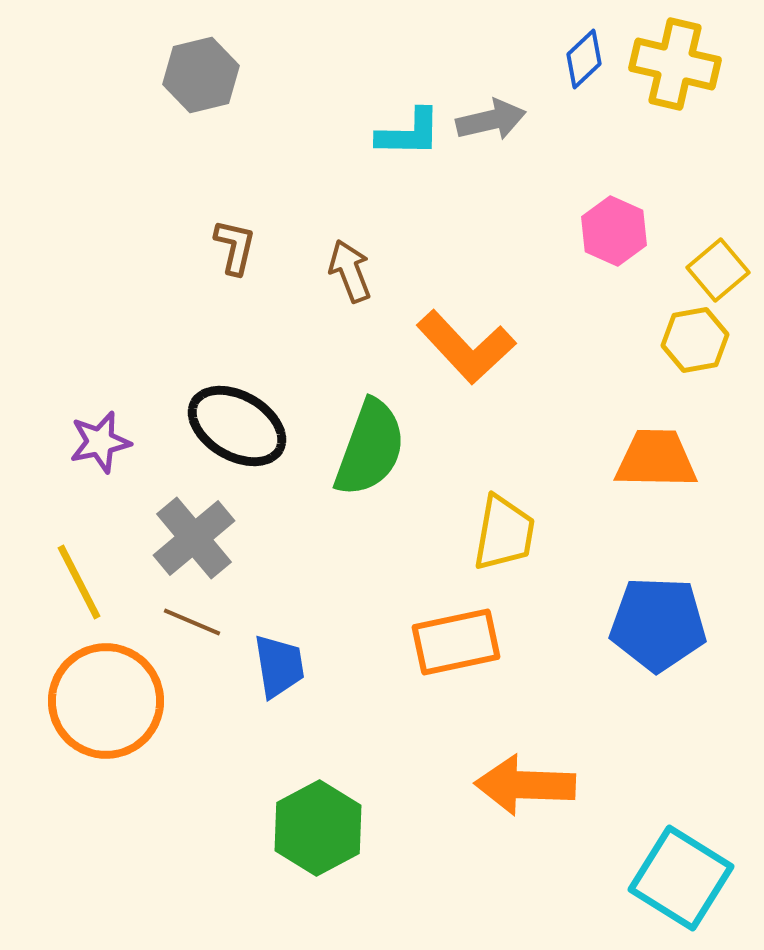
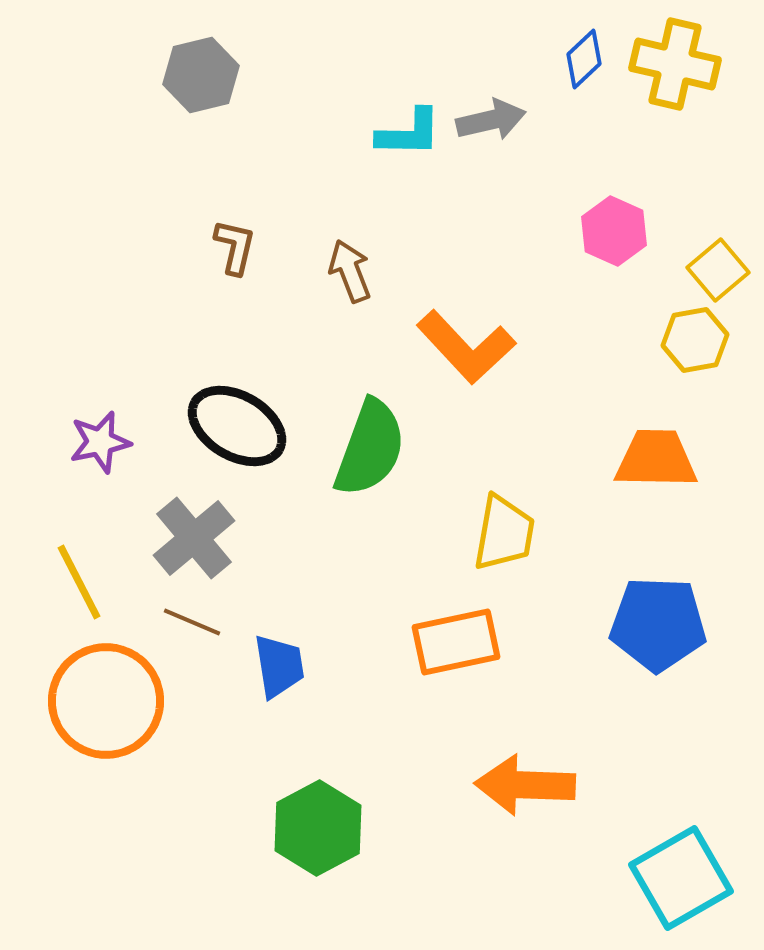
cyan square: rotated 28 degrees clockwise
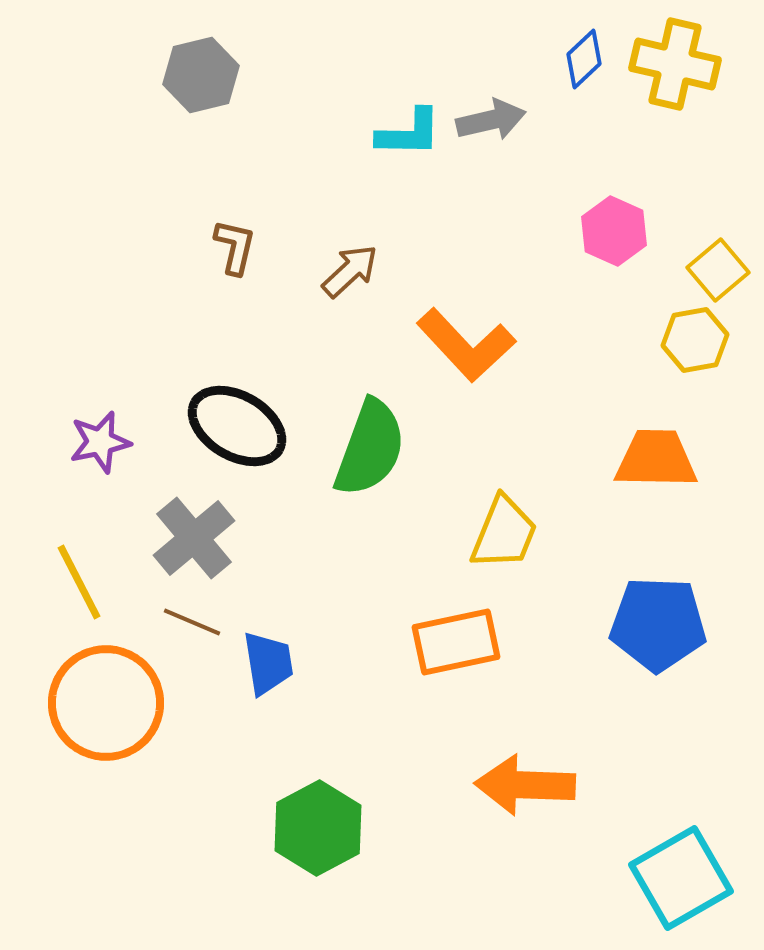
brown arrow: rotated 68 degrees clockwise
orange L-shape: moved 2 px up
yellow trapezoid: rotated 12 degrees clockwise
blue trapezoid: moved 11 px left, 3 px up
orange circle: moved 2 px down
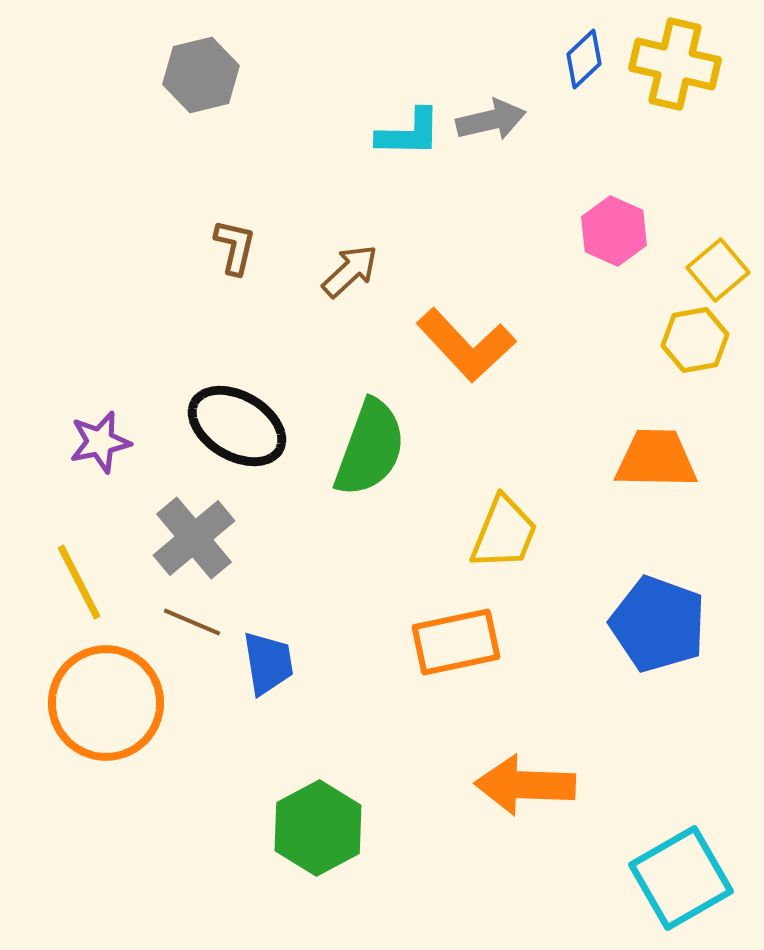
blue pentagon: rotated 18 degrees clockwise
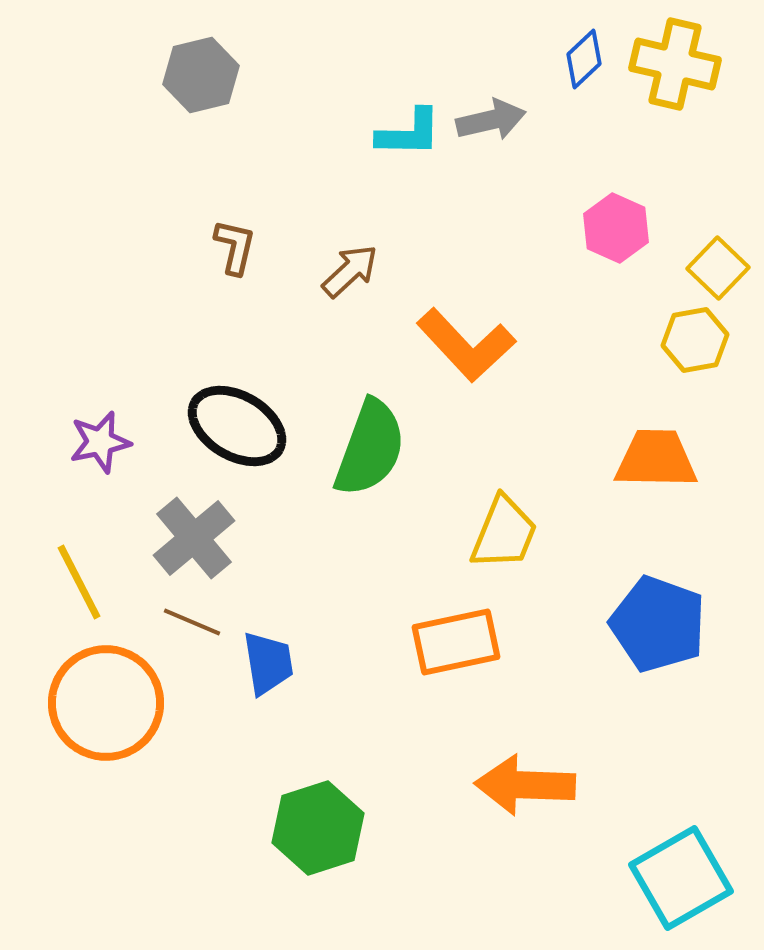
pink hexagon: moved 2 px right, 3 px up
yellow square: moved 2 px up; rotated 6 degrees counterclockwise
green hexagon: rotated 10 degrees clockwise
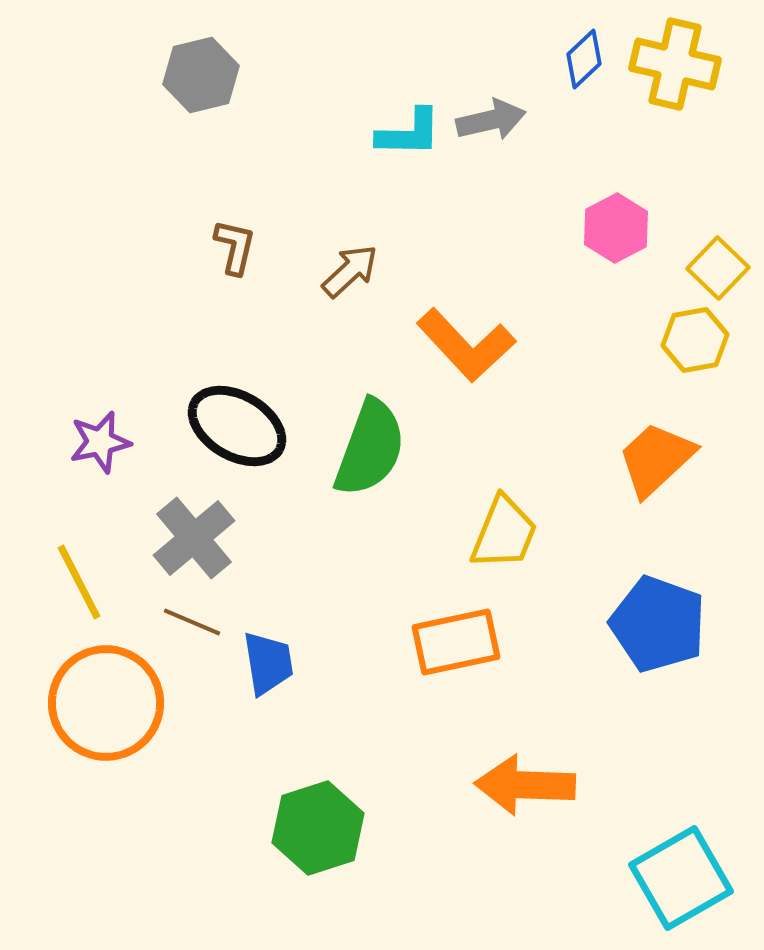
pink hexagon: rotated 8 degrees clockwise
orange trapezoid: rotated 44 degrees counterclockwise
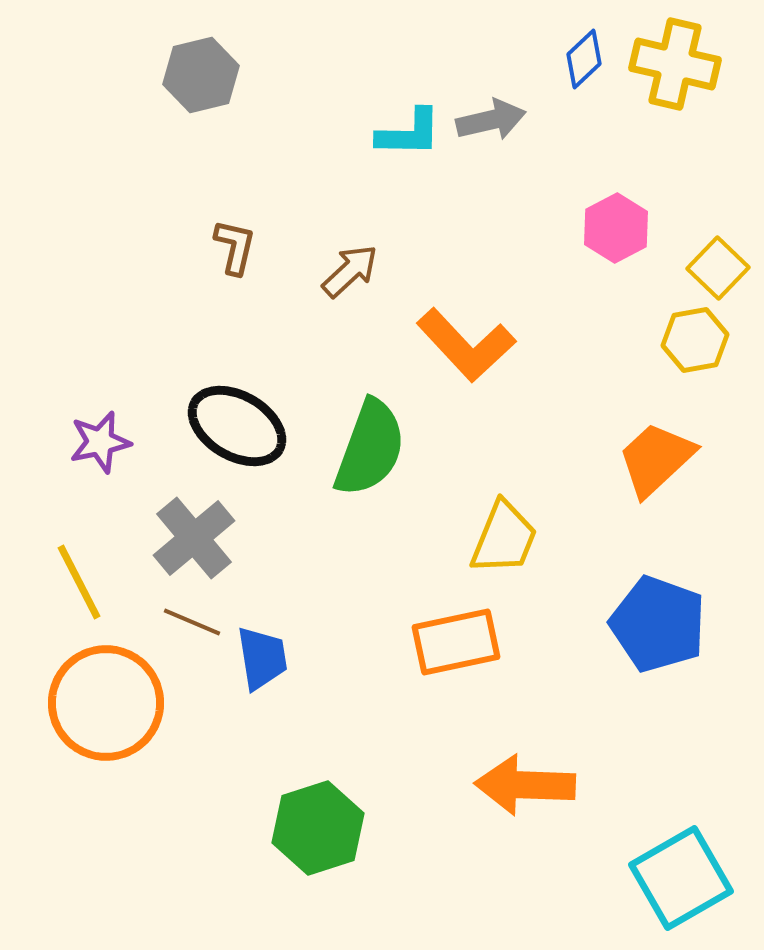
yellow trapezoid: moved 5 px down
blue trapezoid: moved 6 px left, 5 px up
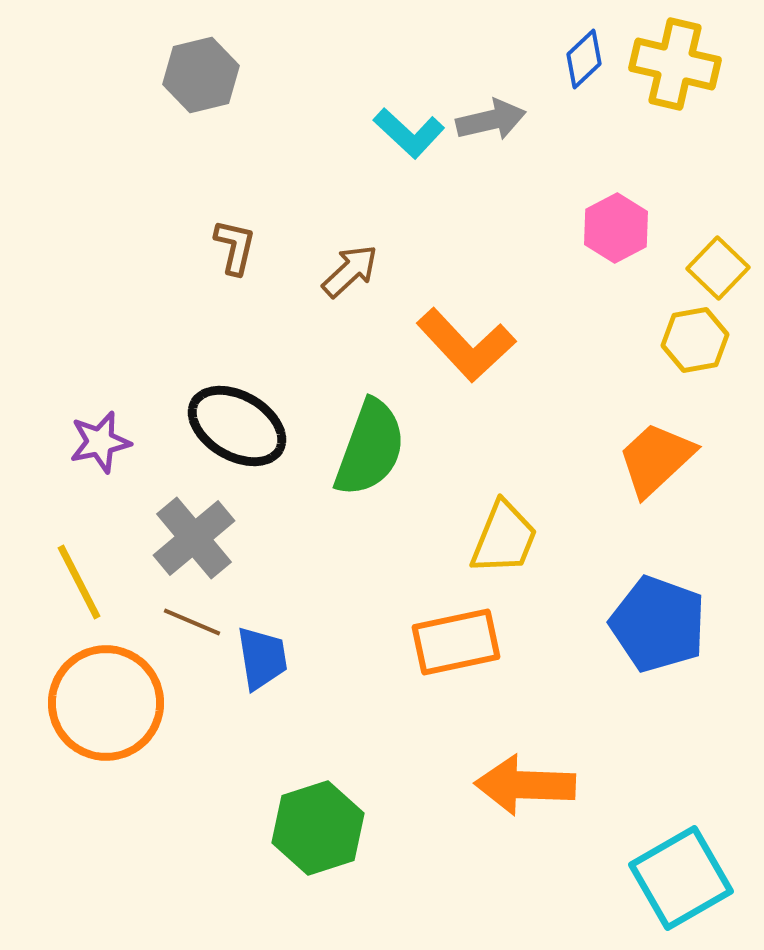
cyan L-shape: rotated 42 degrees clockwise
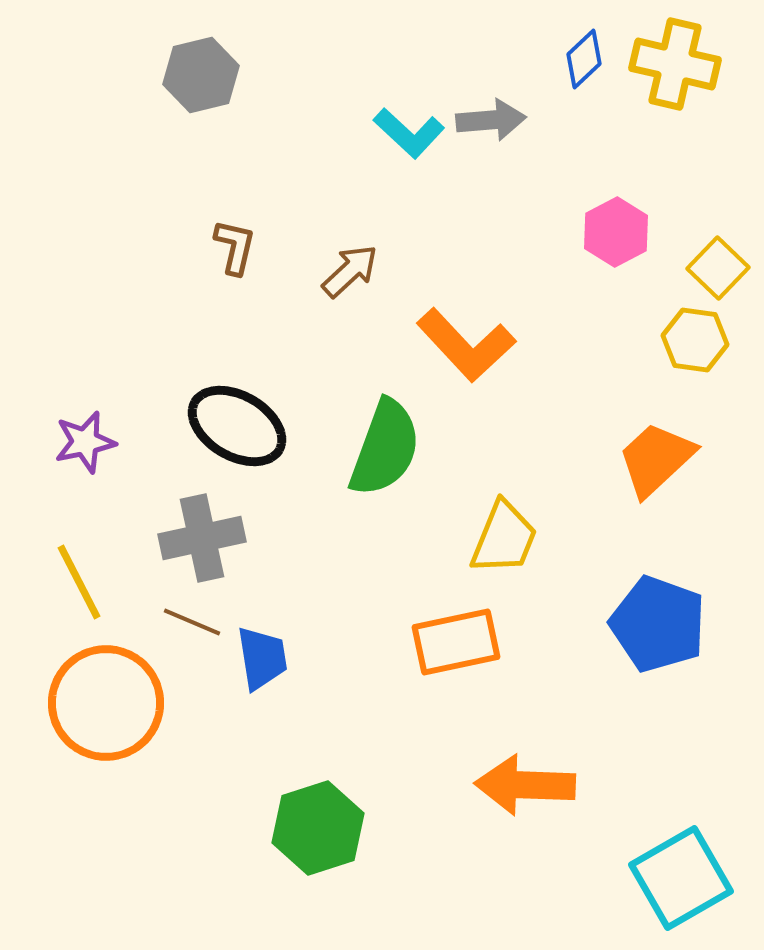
gray arrow: rotated 8 degrees clockwise
pink hexagon: moved 4 px down
yellow hexagon: rotated 18 degrees clockwise
purple star: moved 15 px left
green semicircle: moved 15 px right
gray cross: moved 8 px right; rotated 28 degrees clockwise
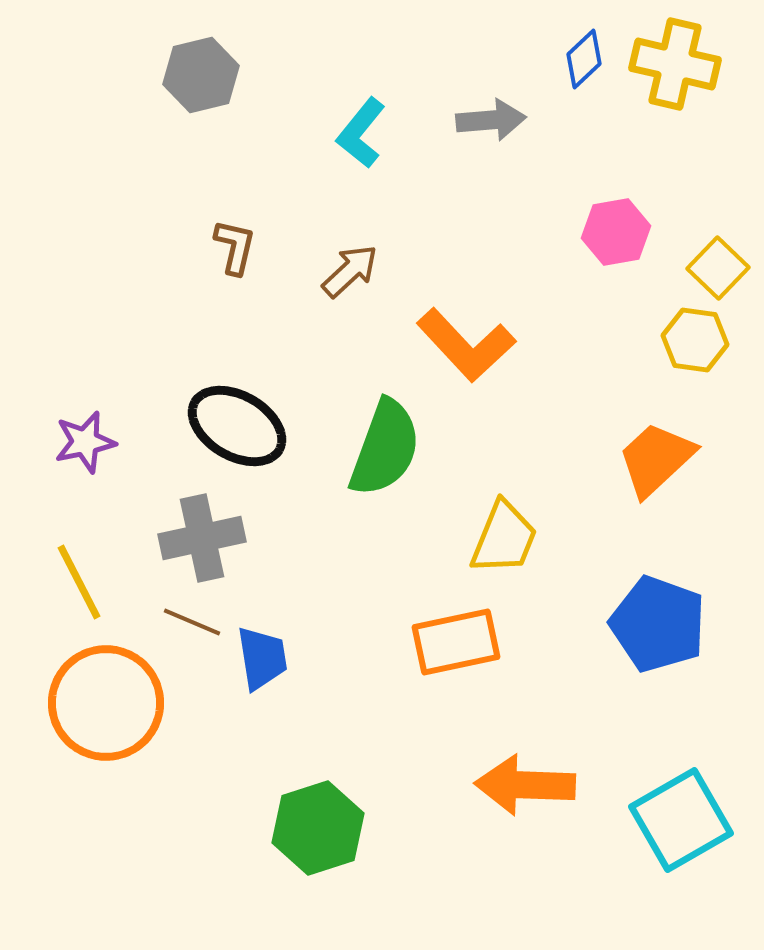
cyan L-shape: moved 48 px left; rotated 86 degrees clockwise
pink hexagon: rotated 18 degrees clockwise
cyan square: moved 58 px up
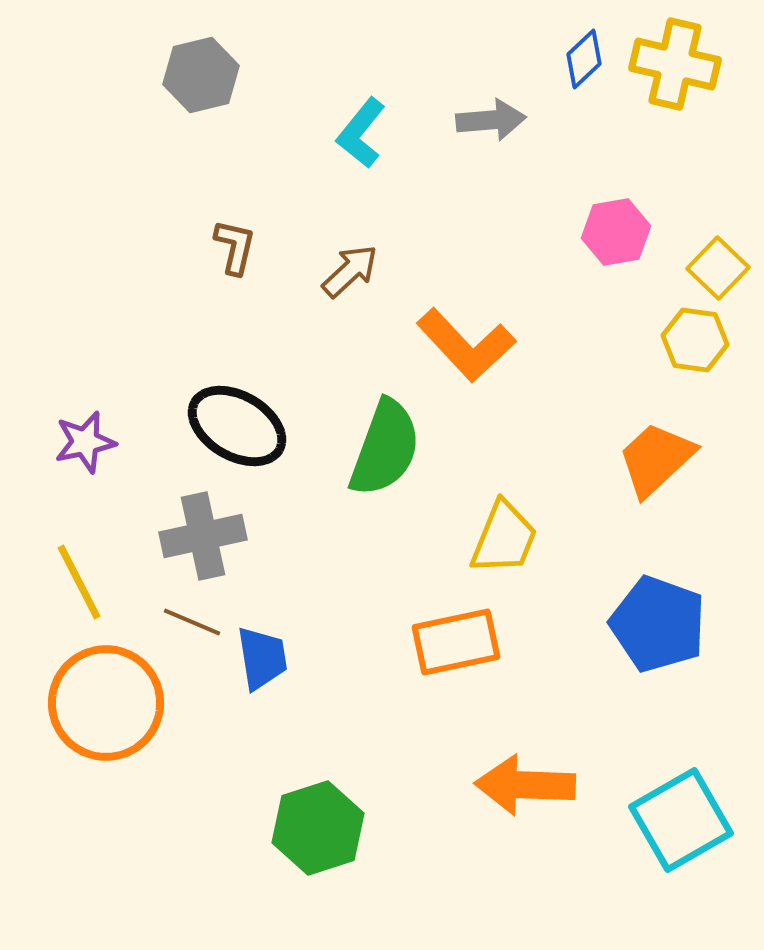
gray cross: moved 1 px right, 2 px up
